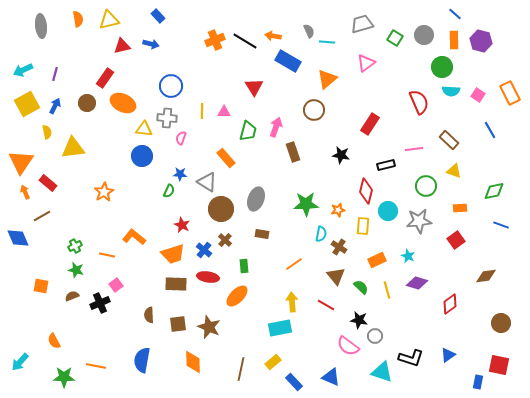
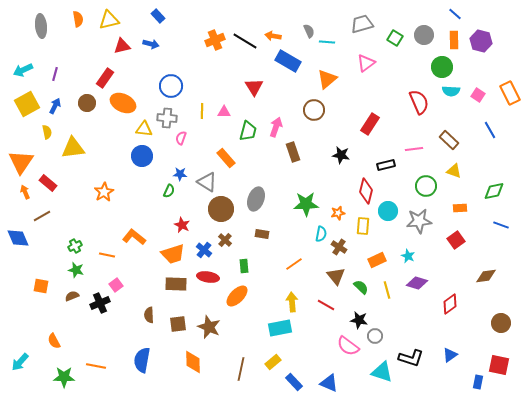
orange star at (338, 210): moved 3 px down
blue triangle at (448, 355): moved 2 px right
blue triangle at (331, 377): moved 2 px left, 6 px down
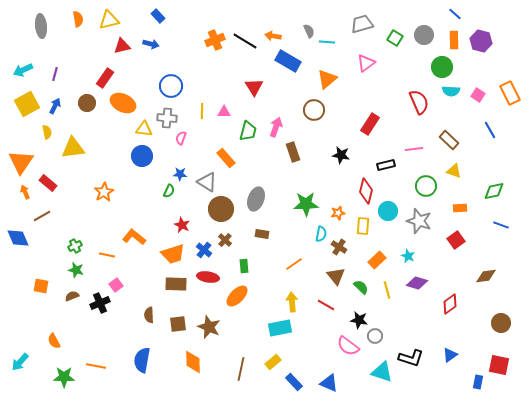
gray star at (419, 221): rotated 25 degrees clockwise
orange rectangle at (377, 260): rotated 18 degrees counterclockwise
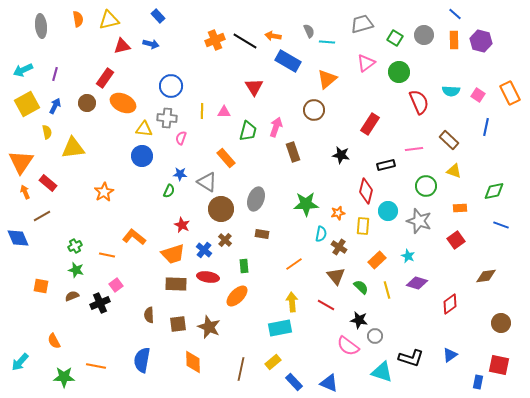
green circle at (442, 67): moved 43 px left, 5 px down
blue line at (490, 130): moved 4 px left, 3 px up; rotated 42 degrees clockwise
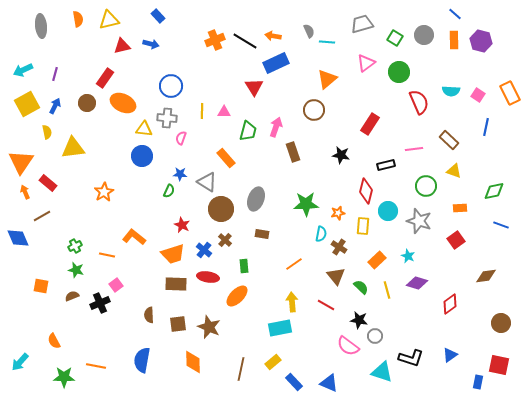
blue rectangle at (288, 61): moved 12 px left, 2 px down; rotated 55 degrees counterclockwise
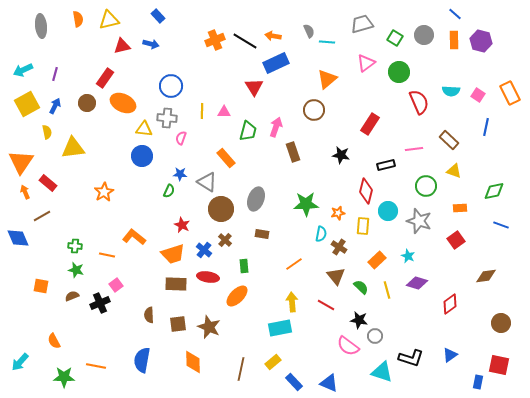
green cross at (75, 246): rotated 32 degrees clockwise
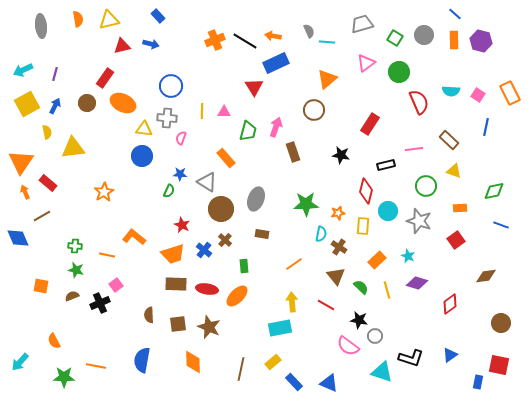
red ellipse at (208, 277): moved 1 px left, 12 px down
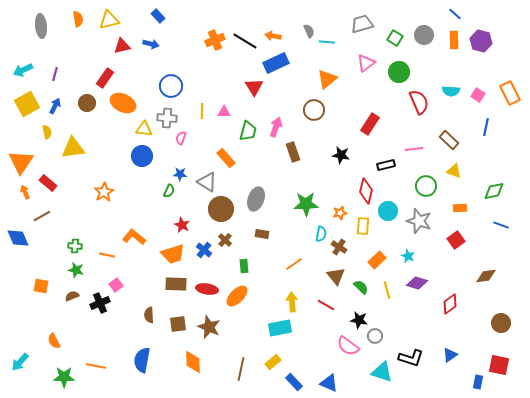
orange star at (338, 213): moved 2 px right
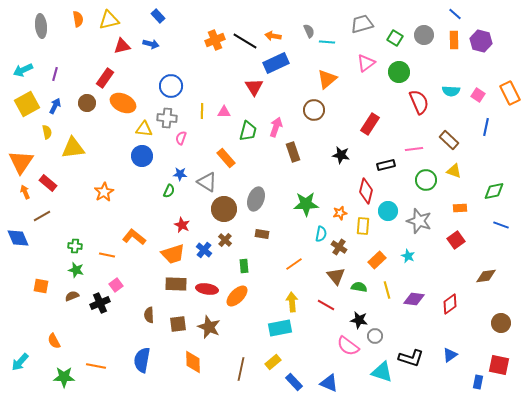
green circle at (426, 186): moved 6 px up
brown circle at (221, 209): moved 3 px right
purple diamond at (417, 283): moved 3 px left, 16 px down; rotated 10 degrees counterclockwise
green semicircle at (361, 287): moved 2 px left; rotated 35 degrees counterclockwise
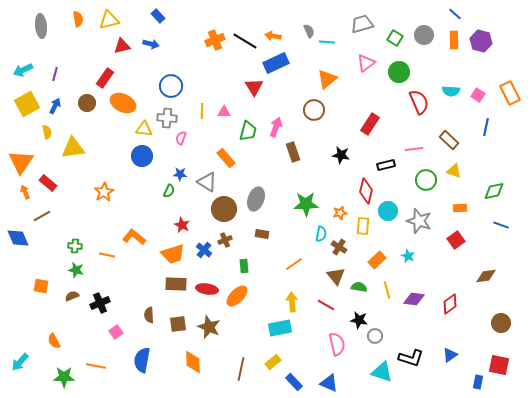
brown cross at (225, 240): rotated 24 degrees clockwise
pink square at (116, 285): moved 47 px down
pink semicircle at (348, 346): moved 11 px left, 2 px up; rotated 140 degrees counterclockwise
